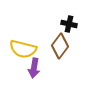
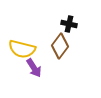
yellow semicircle: moved 1 px left
purple arrow: rotated 42 degrees counterclockwise
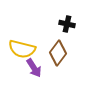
black cross: moved 2 px left
brown diamond: moved 2 px left, 7 px down
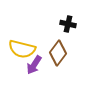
black cross: moved 1 px right
purple arrow: moved 3 px up; rotated 66 degrees clockwise
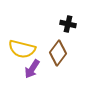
purple arrow: moved 2 px left, 4 px down
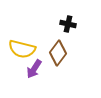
purple arrow: moved 2 px right
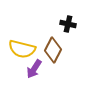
brown diamond: moved 5 px left, 3 px up; rotated 10 degrees counterclockwise
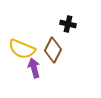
yellow semicircle: rotated 8 degrees clockwise
purple arrow: moved 1 px up; rotated 132 degrees clockwise
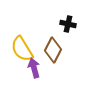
yellow semicircle: rotated 36 degrees clockwise
